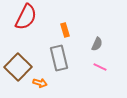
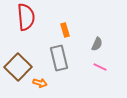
red semicircle: rotated 32 degrees counterclockwise
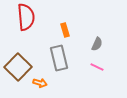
pink line: moved 3 px left
